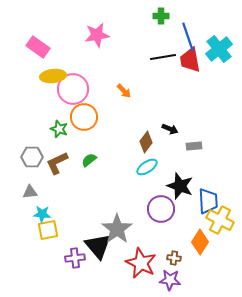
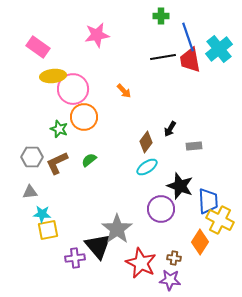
black arrow: rotated 98 degrees clockwise
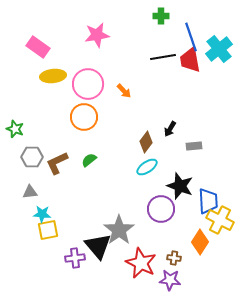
blue line: moved 3 px right
pink circle: moved 15 px right, 5 px up
green star: moved 44 px left
gray star: moved 2 px right, 1 px down
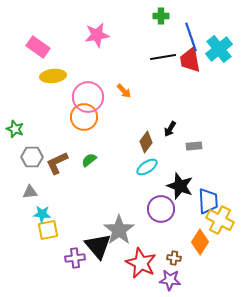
pink circle: moved 13 px down
